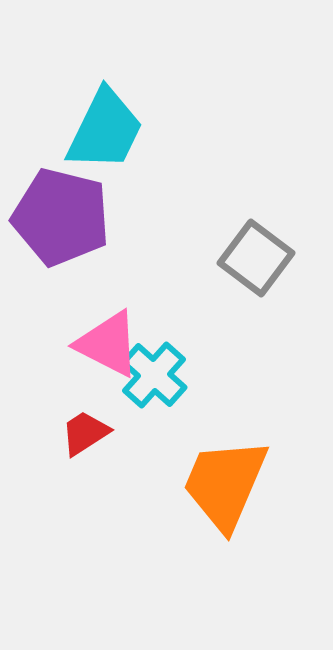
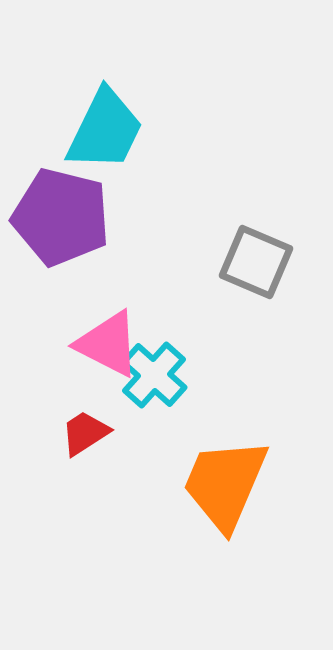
gray square: moved 4 px down; rotated 14 degrees counterclockwise
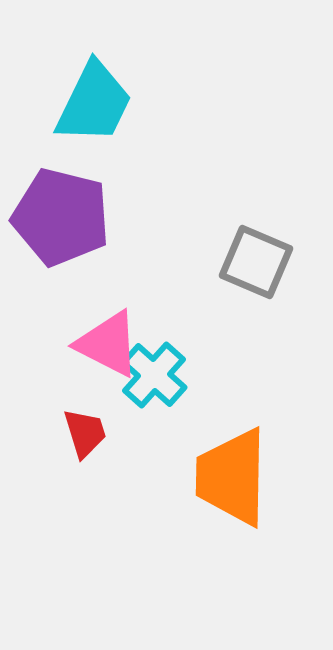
cyan trapezoid: moved 11 px left, 27 px up
red trapezoid: rotated 106 degrees clockwise
orange trapezoid: moved 7 px right, 7 px up; rotated 22 degrees counterclockwise
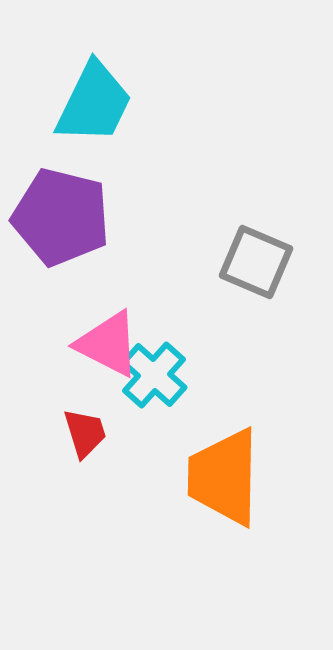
orange trapezoid: moved 8 px left
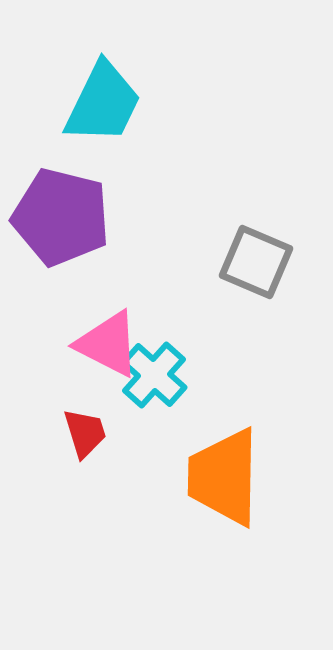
cyan trapezoid: moved 9 px right
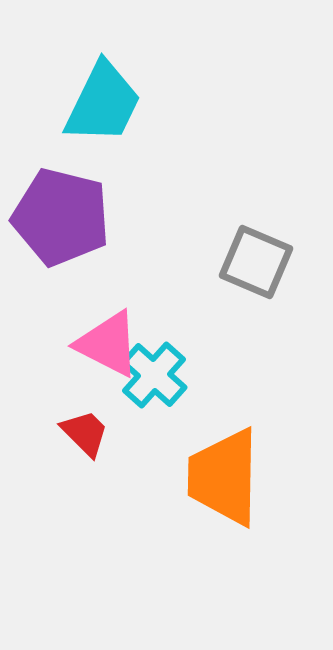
red trapezoid: rotated 28 degrees counterclockwise
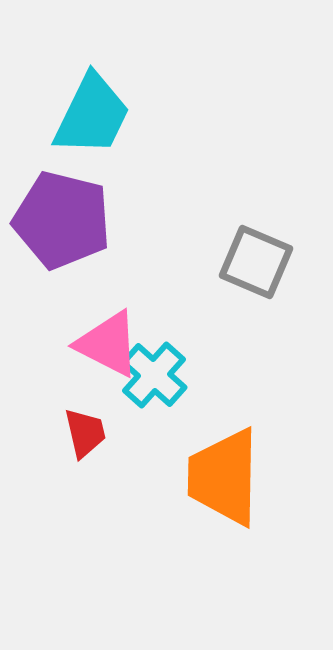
cyan trapezoid: moved 11 px left, 12 px down
purple pentagon: moved 1 px right, 3 px down
red trapezoid: rotated 32 degrees clockwise
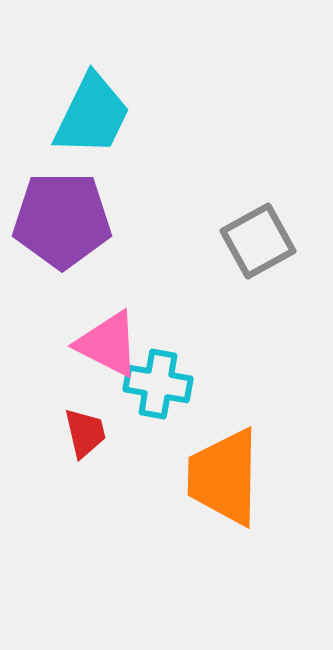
purple pentagon: rotated 14 degrees counterclockwise
gray square: moved 2 px right, 21 px up; rotated 38 degrees clockwise
cyan cross: moved 4 px right, 9 px down; rotated 32 degrees counterclockwise
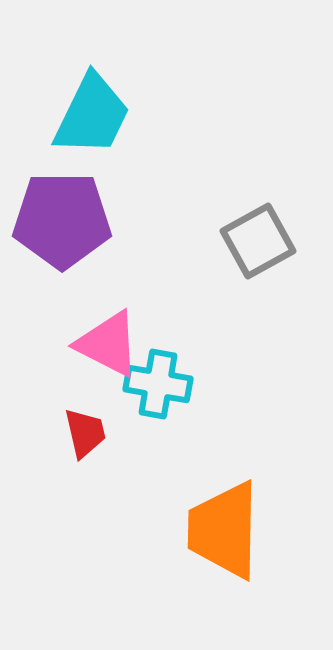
orange trapezoid: moved 53 px down
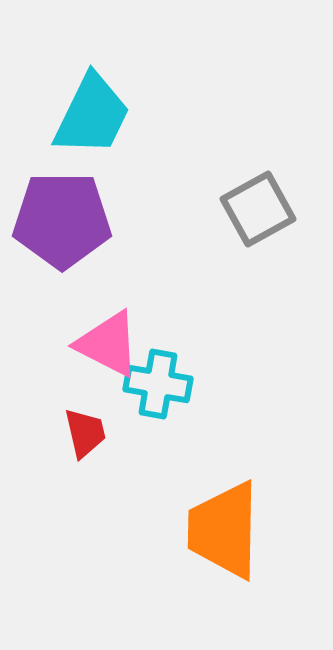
gray square: moved 32 px up
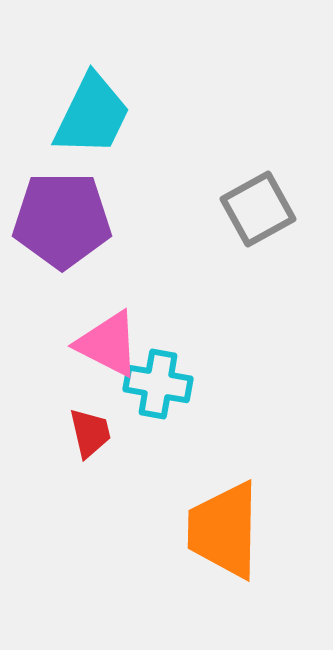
red trapezoid: moved 5 px right
